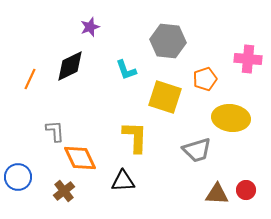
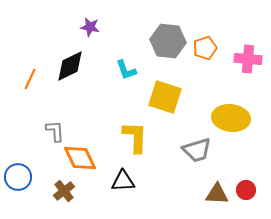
purple star: rotated 30 degrees clockwise
orange pentagon: moved 31 px up
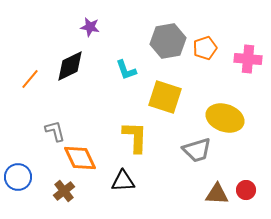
gray hexagon: rotated 16 degrees counterclockwise
orange line: rotated 15 degrees clockwise
yellow ellipse: moved 6 px left; rotated 12 degrees clockwise
gray L-shape: rotated 10 degrees counterclockwise
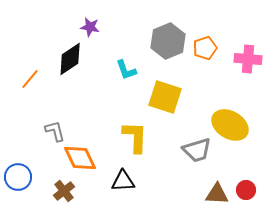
gray hexagon: rotated 12 degrees counterclockwise
black diamond: moved 7 px up; rotated 8 degrees counterclockwise
yellow ellipse: moved 5 px right, 7 px down; rotated 12 degrees clockwise
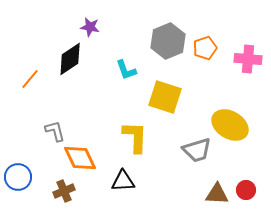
brown cross: rotated 15 degrees clockwise
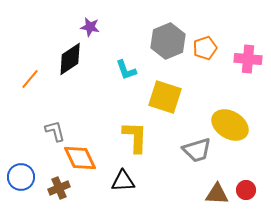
blue circle: moved 3 px right
brown cross: moved 5 px left, 3 px up
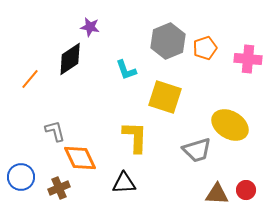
black triangle: moved 1 px right, 2 px down
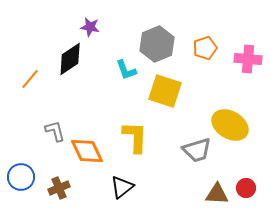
gray hexagon: moved 11 px left, 3 px down
yellow square: moved 6 px up
orange diamond: moved 7 px right, 7 px up
black triangle: moved 2 px left, 4 px down; rotated 35 degrees counterclockwise
red circle: moved 2 px up
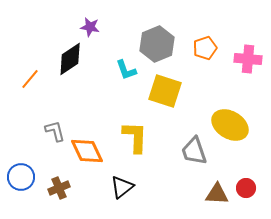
gray trapezoid: moved 3 px left, 1 px down; rotated 88 degrees clockwise
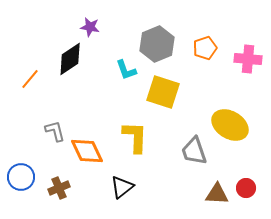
yellow square: moved 2 px left, 1 px down
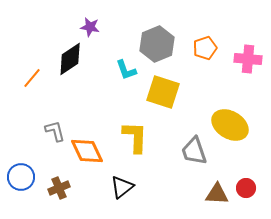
orange line: moved 2 px right, 1 px up
